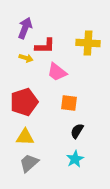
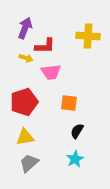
yellow cross: moved 7 px up
pink trapezoid: moved 6 px left; rotated 45 degrees counterclockwise
yellow triangle: rotated 12 degrees counterclockwise
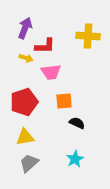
orange square: moved 5 px left, 2 px up; rotated 12 degrees counterclockwise
black semicircle: moved 8 px up; rotated 84 degrees clockwise
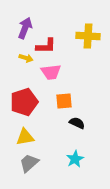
red L-shape: moved 1 px right
